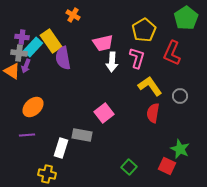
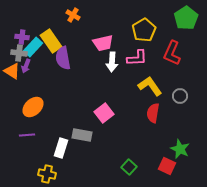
pink L-shape: rotated 70 degrees clockwise
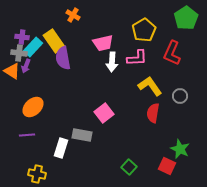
yellow rectangle: moved 3 px right
yellow cross: moved 10 px left
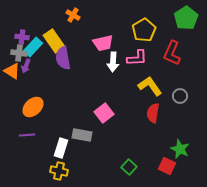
white arrow: moved 1 px right
yellow cross: moved 22 px right, 3 px up
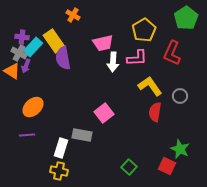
gray cross: rotated 21 degrees clockwise
red semicircle: moved 2 px right, 1 px up
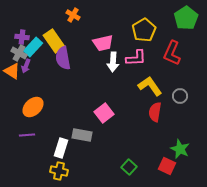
pink L-shape: moved 1 px left
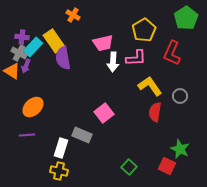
gray rectangle: rotated 12 degrees clockwise
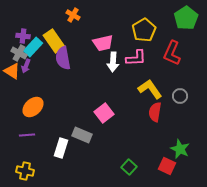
purple cross: moved 1 px right, 1 px up
yellow L-shape: moved 3 px down
yellow cross: moved 34 px left
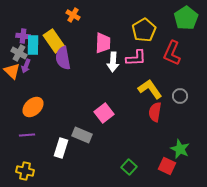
pink trapezoid: rotated 75 degrees counterclockwise
cyan rectangle: moved 2 px up; rotated 42 degrees counterclockwise
orange triangle: rotated 12 degrees clockwise
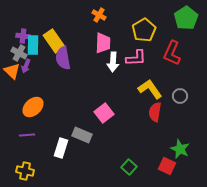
orange cross: moved 26 px right
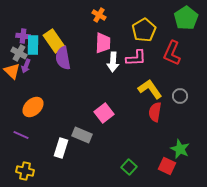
purple line: moved 6 px left; rotated 28 degrees clockwise
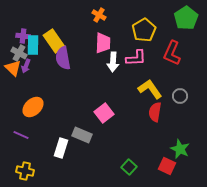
orange triangle: moved 1 px right, 3 px up
